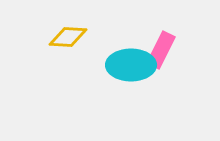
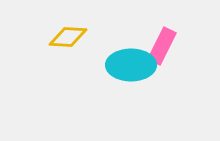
pink rectangle: moved 1 px right, 4 px up
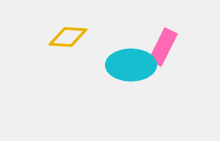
pink rectangle: moved 1 px right, 1 px down
